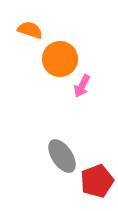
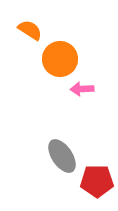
orange semicircle: rotated 15 degrees clockwise
pink arrow: moved 3 px down; rotated 60 degrees clockwise
red pentagon: rotated 20 degrees clockwise
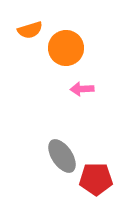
orange semicircle: rotated 130 degrees clockwise
orange circle: moved 6 px right, 11 px up
red pentagon: moved 1 px left, 2 px up
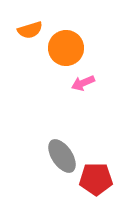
pink arrow: moved 1 px right, 6 px up; rotated 20 degrees counterclockwise
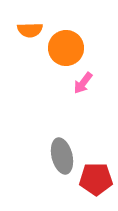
orange semicircle: rotated 15 degrees clockwise
pink arrow: rotated 30 degrees counterclockwise
gray ellipse: rotated 20 degrees clockwise
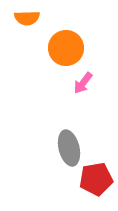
orange semicircle: moved 3 px left, 12 px up
gray ellipse: moved 7 px right, 8 px up
red pentagon: rotated 8 degrees counterclockwise
